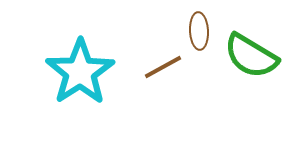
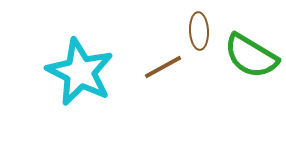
cyan star: rotated 12 degrees counterclockwise
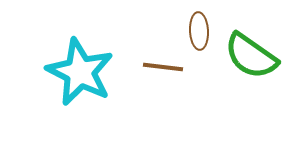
green semicircle: rotated 4 degrees clockwise
brown line: rotated 36 degrees clockwise
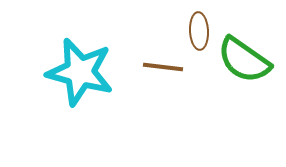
green semicircle: moved 7 px left, 4 px down
cyan star: rotated 12 degrees counterclockwise
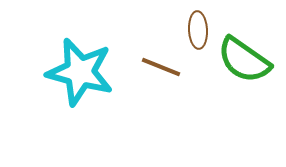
brown ellipse: moved 1 px left, 1 px up
brown line: moved 2 px left; rotated 15 degrees clockwise
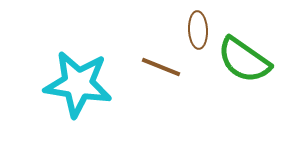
cyan star: moved 2 px left, 12 px down; rotated 6 degrees counterclockwise
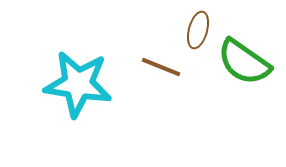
brown ellipse: rotated 18 degrees clockwise
green semicircle: moved 2 px down
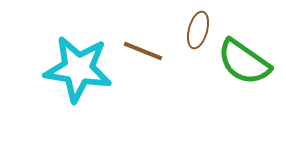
brown line: moved 18 px left, 16 px up
cyan star: moved 15 px up
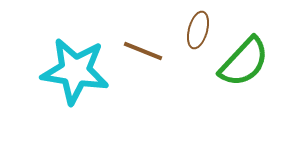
green semicircle: rotated 82 degrees counterclockwise
cyan star: moved 3 px left, 2 px down
